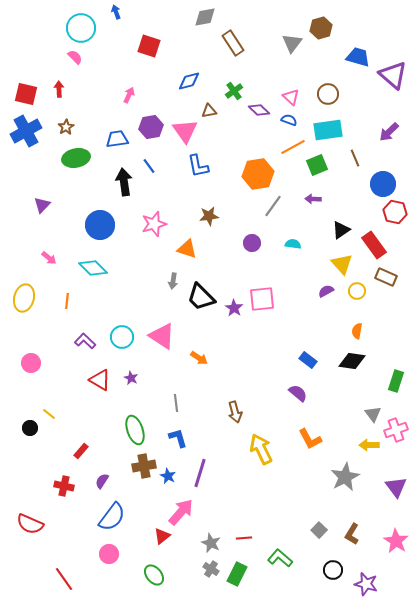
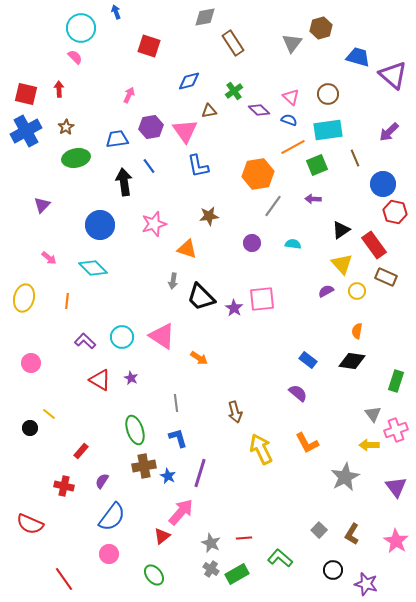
orange L-shape at (310, 439): moved 3 px left, 4 px down
green rectangle at (237, 574): rotated 35 degrees clockwise
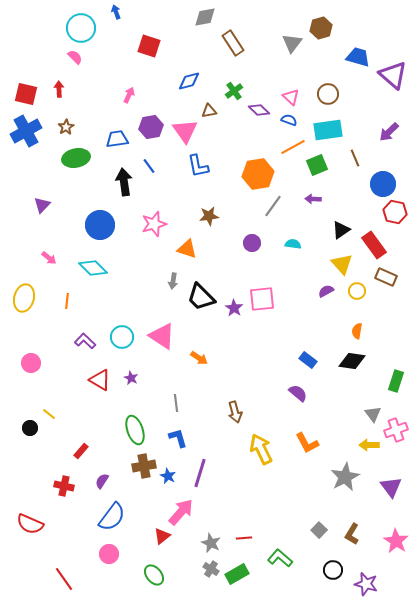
purple triangle at (396, 487): moved 5 px left
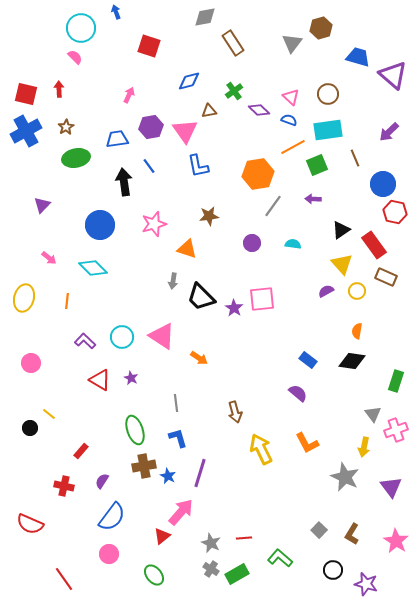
yellow arrow at (369, 445): moved 5 px left, 2 px down; rotated 78 degrees counterclockwise
gray star at (345, 477): rotated 20 degrees counterclockwise
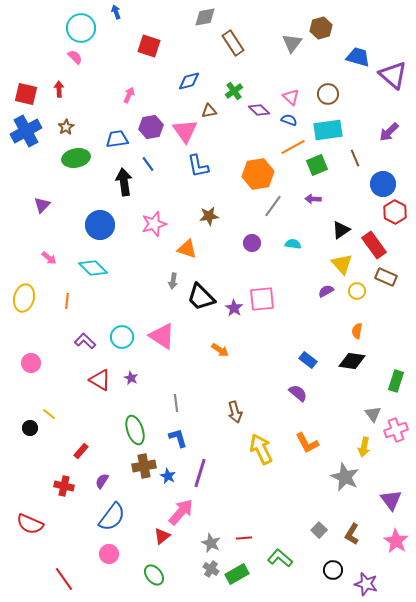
blue line at (149, 166): moved 1 px left, 2 px up
red hexagon at (395, 212): rotated 15 degrees clockwise
orange arrow at (199, 358): moved 21 px right, 8 px up
purple triangle at (391, 487): moved 13 px down
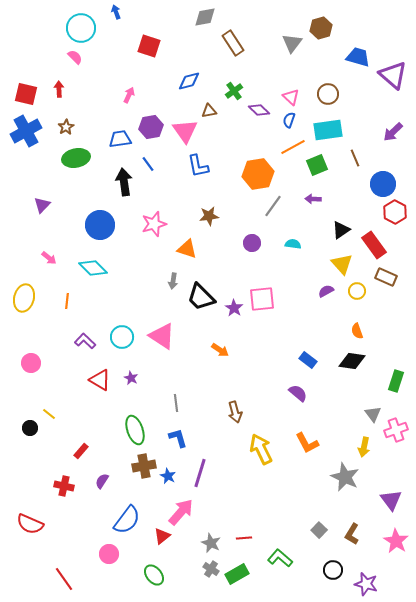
blue semicircle at (289, 120): rotated 91 degrees counterclockwise
purple arrow at (389, 132): moved 4 px right
blue trapezoid at (117, 139): moved 3 px right
orange semicircle at (357, 331): rotated 28 degrees counterclockwise
blue semicircle at (112, 517): moved 15 px right, 3 px down
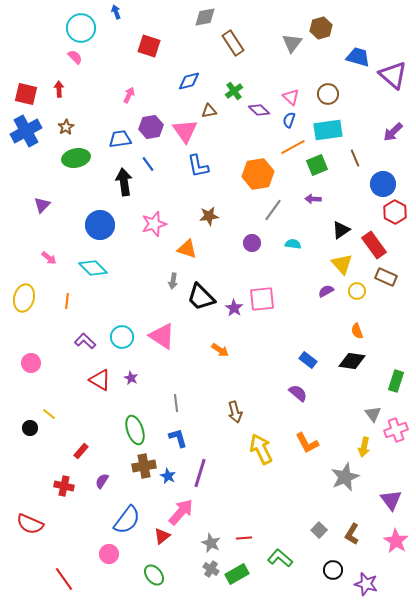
gray line at (273, 206): moved 4 px down
gray star at (345, 477): rotated 24 degrees clockwise
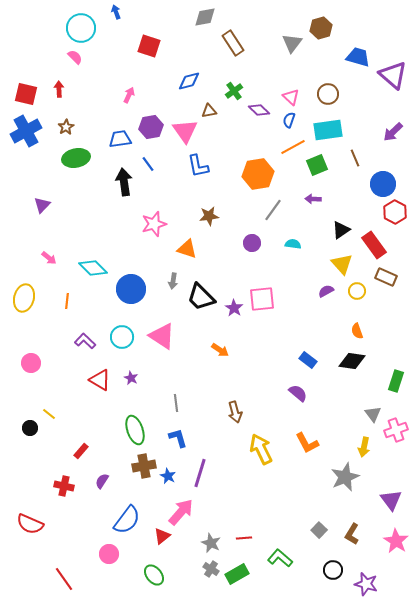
blue circle at (100, 225): moved 31 px right, 64 px down
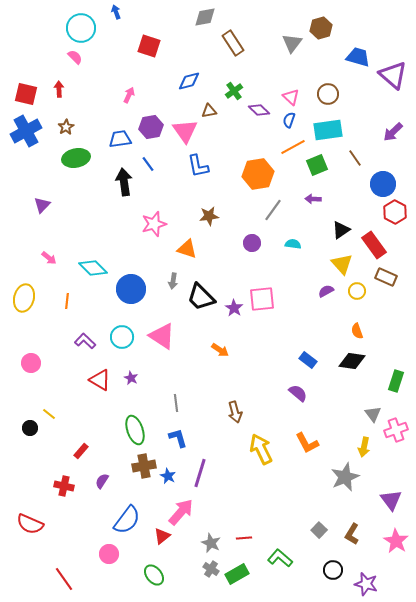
brown line at (355, 158): rotated 12 degrees counterclockwise
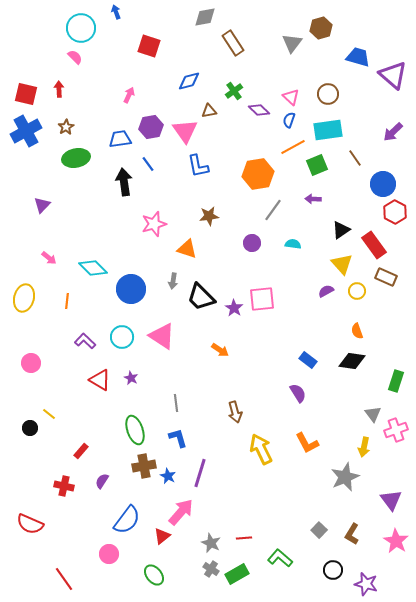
purple semicircle at (298, 393): rotated 18 degrees clockwise
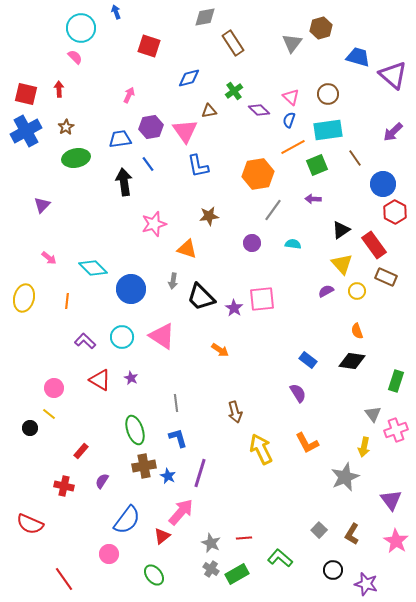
blue diamond at (189, 81): moved 3 px up
pink circle at (31, 363): moved 23 px right, 25 px down
